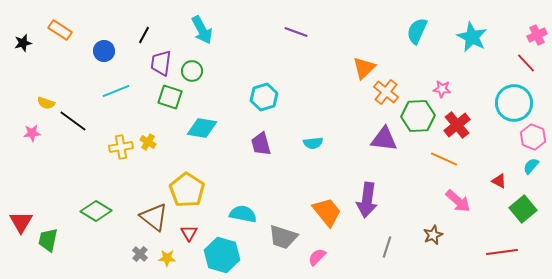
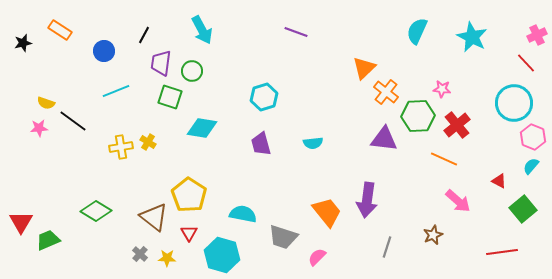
pink star at (32, 133): moved 7 px right, 5 px up
yellow pentagon at (187, 190): moved 2 px right, 5 px down
green trapezoid at (48, 240): rotated 55 degrees clockwise
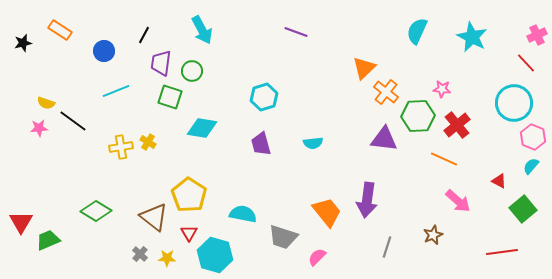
cyan hexagon at (222, 255): moved 7 px left
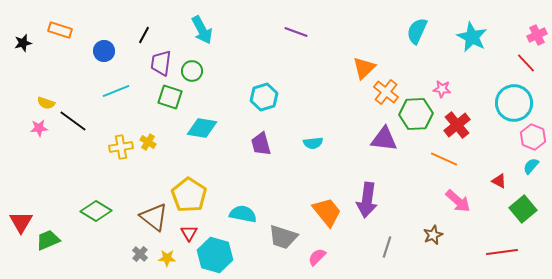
orange rectangle at (60, 30): rotated 15 degrees counterclockwise
green hexagon at (418, 116): moved 2 px left, 2 px up
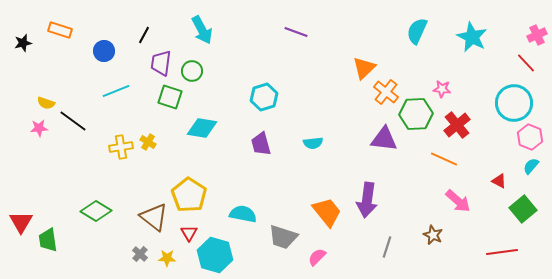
pink hexagon at (533, 137): moved 3 px left
brown star at (433, 235): rotated 24 degrees counterclockwise
green trapezoid at (48, 240): rotated 75 degrees counterclockwise
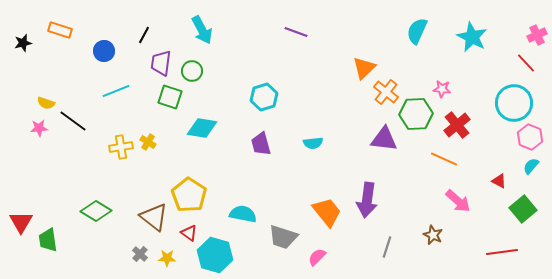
red triangle at (189, 233): rotated 24 degrees counterclockwise
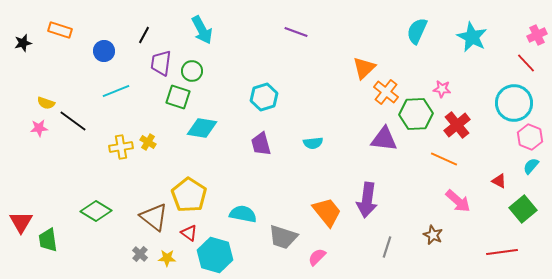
green square at (170, 97): moved 8 px right
